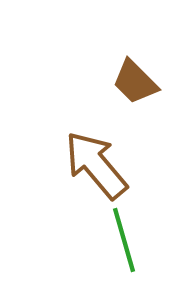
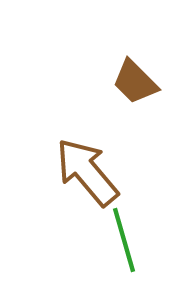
brown arrow: moved 9 px left, 7 px down
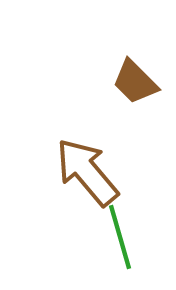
green line: moved 4 px left, 3 px up
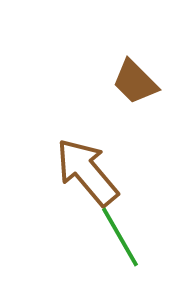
green line: rotated 14 degrees counterclockwise
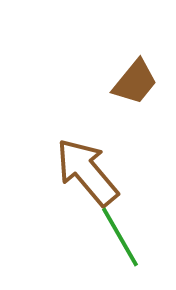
brown trapezoid: rotated 96 degrees counterclockwise
